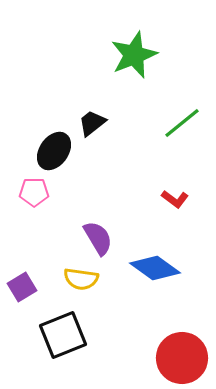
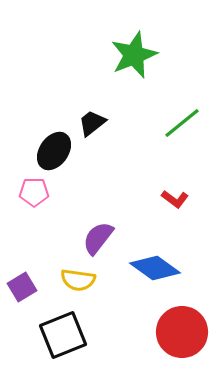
purple semicircle: rotated 111 degrees counterclockwise
yellow semicircle: moved 3 px left, 1 px down
red circle: moved 26 px up
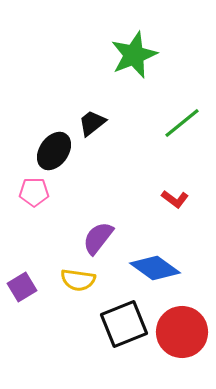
black square: moved 61 px right, 11 px up
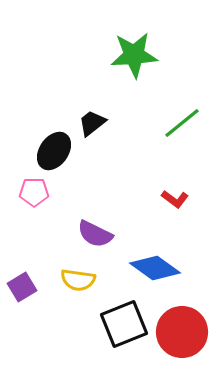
green star: rotated 18 degrees clockwise
purple semicircle: moved 3 px left, 4 px up; rotated 102 degrees counterclockwise
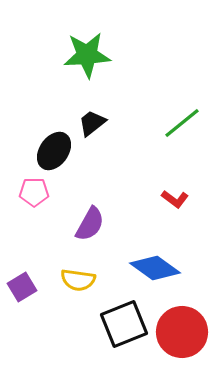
green star: moved 47 px left
purple semicircle: moved 5 px left, 10 px up; rotated 87 degrees counterclockwise
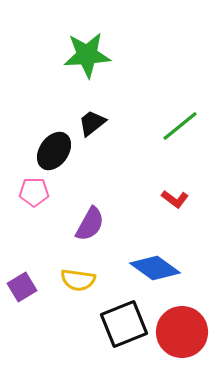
green line: moved 2 px left, 3 px down
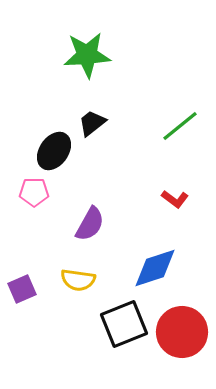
blue diamond: rotated 54 degrees counterclockwise
purple square: moved 2 px down; rotated 8 degrees clockwise
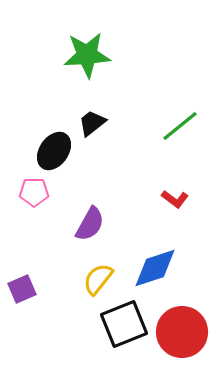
yellow semicircle: moved 20 px right, 1 px up; rotated 120 degrees clockwise
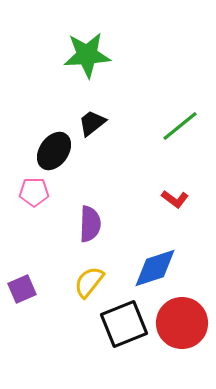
purple semicircle: rotated 27 degrees counterclockwise
yellow semicircle: moved 9 px left, 3 px down
red circle: moved 9 px up
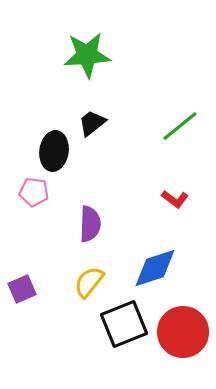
black ellipse: rotated 27 degrees counterclockwise
pink pentagon: rotated 8 degrees clockwise
red circle: moved 1 px right, 9 px down
